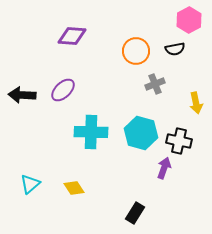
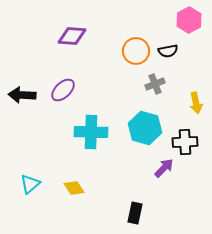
black semicircle: moved 7 px left, 2 px down
cyan hexagon: moved 4 px right, 5 px up
black cross: moved 6 px right, 1 px down; rotated 15 degrees counterclockwise
purple arrow: rotated 25 degrees clockwise
black rectangle: rotated 20 degrees counterclockwise
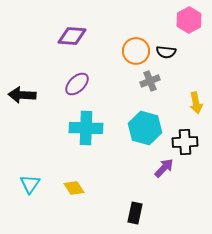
black semicircle: moved 2 px left, 1 px down; rotated 18 degrees clockwise
gray cross: moved 5 px left, 3 px up
purple ellipse: moved 14 px right, 6 px up
cyan cross: moved 5 px left, 4 px up
cyan triangle: rotated 15 degrees counterclockwise
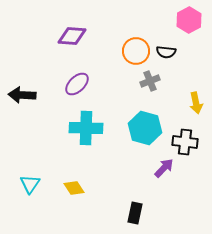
black cross: rotated 10 degrees clockwise
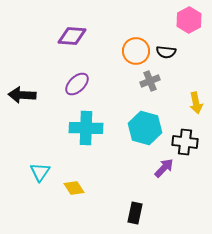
cyan triangle: moved 10 px right, 12 px up
